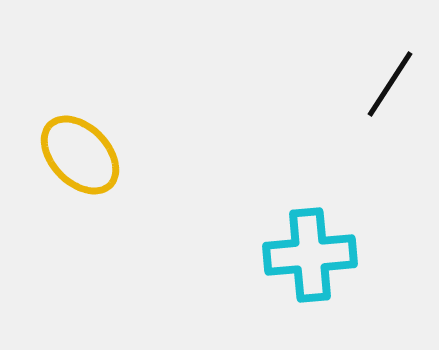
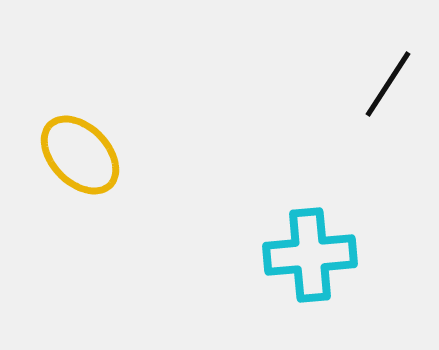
black line: moved 2 px left
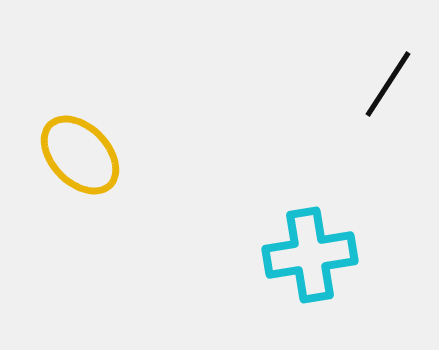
cyan cross: rotated 4 degrees counterclockwise
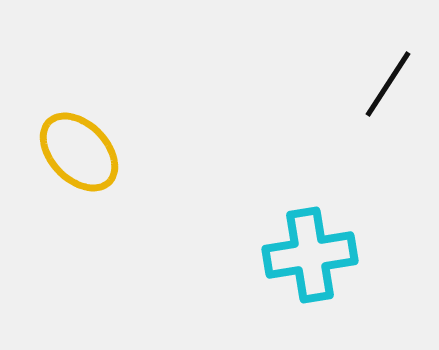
yellow ellipse: moved 1 px left, 3 px up
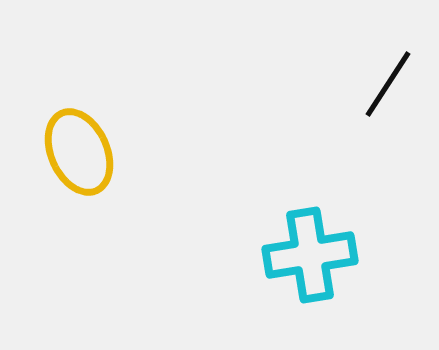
yellow ellipse: rotated 20 degrees clockwise
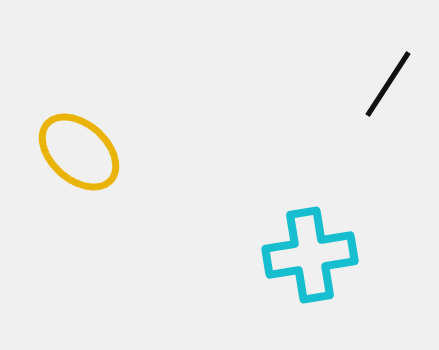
yellow ellipse: rotated 24 degrees counterclockwise
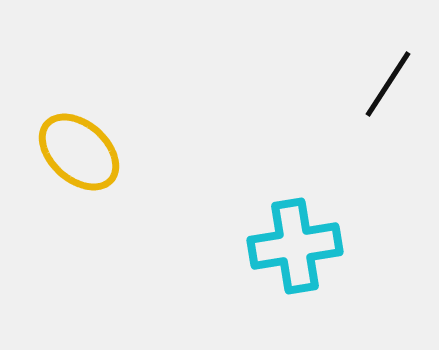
cyan cross: moved 15 px left, 9 px up
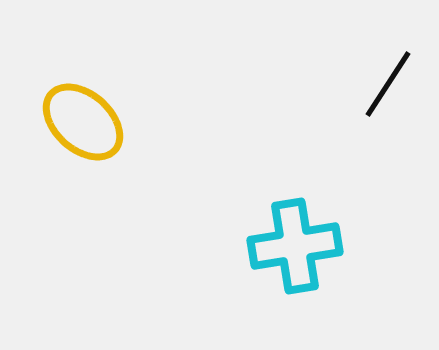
yellow ellipse: moved 4 px right, 30 px up
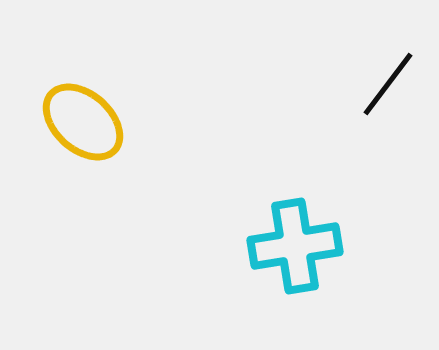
black line: rotated 4 degrees clockwise
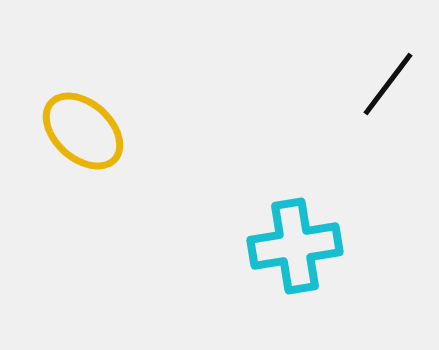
yellow ellipse: moved 9 px down
